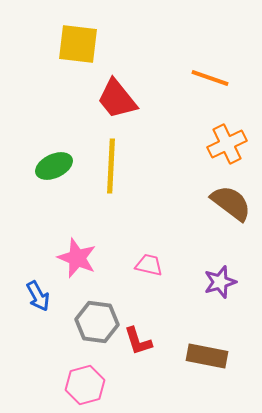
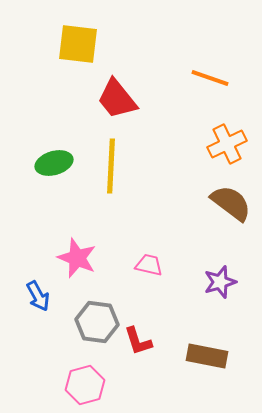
green ellipse: moved 3 px up; rotated 9 degrees clockwise
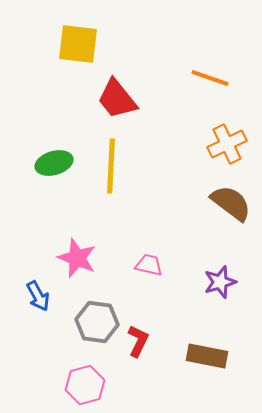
red L-shape: rotated 136 degrees counterclockwise
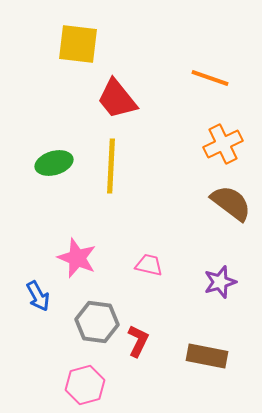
orange cross: moved 4 px left
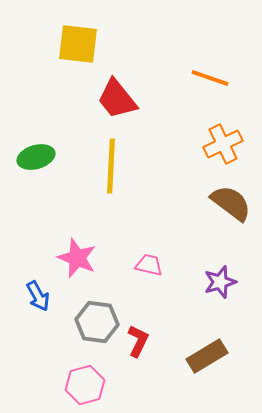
green ellipse: moved 18 px left, 6 px up
brown rectangle: rotated 42 degrees counterclockwise
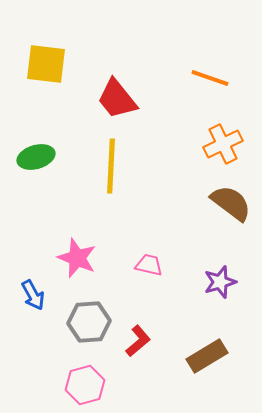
yellow square: moved 32 px left, 20 px down
blue arrow: moved 5 px left, 1 px up
gray hexagon: moved 8 px left; rotated 12 degrees counterclockwise
red L-shape: rotated 24 degrees clockwise
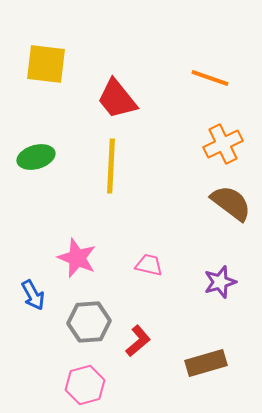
brown rectangle: moved 1 px left, 7 px down; rotated 15 degrees clockwise
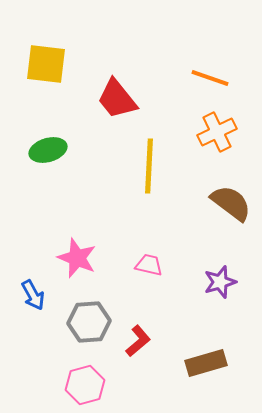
orange cross: moved 6 px left, 12 px up
green ellipse: moved 12 px right, 7 px up
yellow line: moved 38 px right
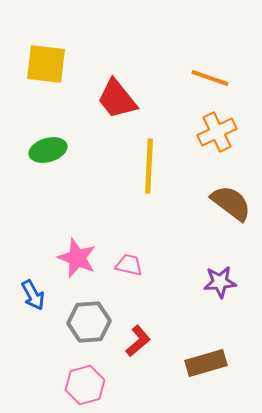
pink trapezoid: moved 20 px left
purple star: rotated 12 degrees clockwise
